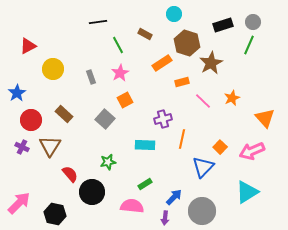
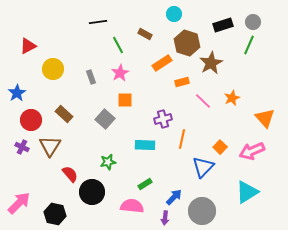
orange square at (125, 100): rotated 28 degrees clockwise
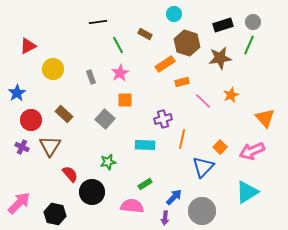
orange rectangle at (162, 63): moved 3 px right, 1 px down
brown star at (211, 63): moved 9 px right, 5 px up; rotated 20 degrees clockwise
orange star at (232, 98): moved 1 px left, 3 px up
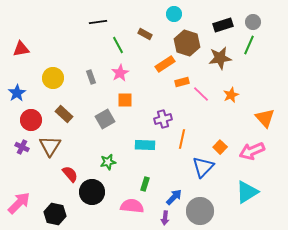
red triangle at (28, 46): moved 7 px left, 3 px down; rotated 18 degrees clockwise
yellow circle at (53, 69): moved 9 px down
pink line at (203, 101): moved 2 px left, 7 px up
gray square at (105, 119): rotated 18 degrees clockwise
green rectangle at (145, 184): rotated 40 degrees counterclockwise
gray circle at (202, 211): moved 2 px left
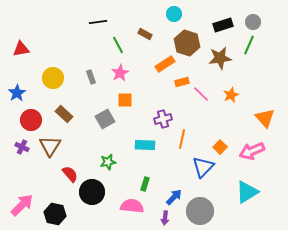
pink arrow at (19, 203): moved 3 px right, 2 px down
